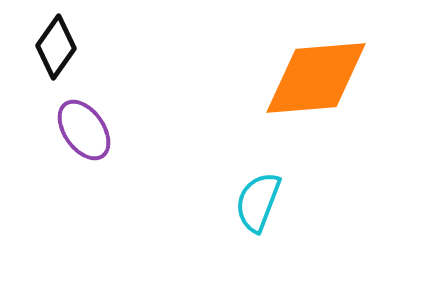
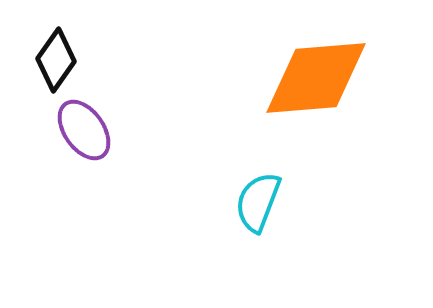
black diamond: moved 13 px down
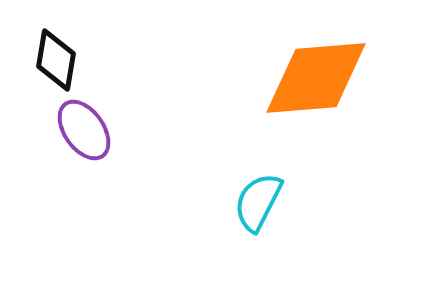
black diamond: rotated 26 degrees counterclockwise
cyan semicircle: rotated 6 degrees clockwise
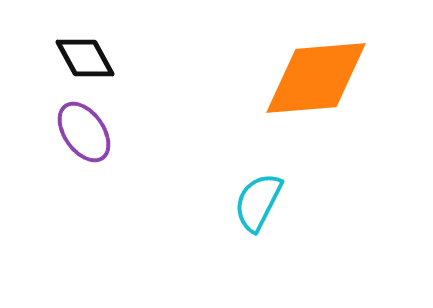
black diamond: moved 29 px right, 2 px up; rotated 38 degrees counterclockwise
purple ellipse: moved 2 px down
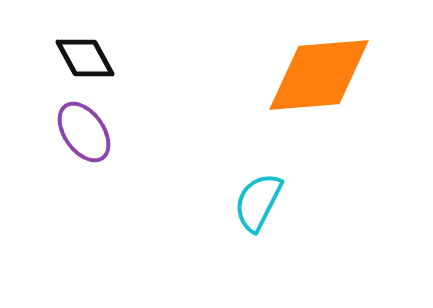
orange diamond: moved 3 px right, 3 px up
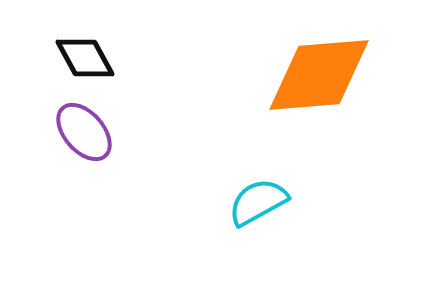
purple ellipse: rotated 6 degrees counterclockwise
cyan semicircle: rotated 34 degrees clockwise
